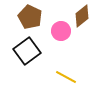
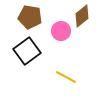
brown pentagon: rotated 15 degrees counterclockwise
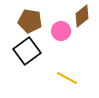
brown pentagon: moved 4 px down
yellow line: moved 1 px right, 1 px down
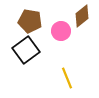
black square: moved 1 px left, 1 px up
yellow line: rotated 40 degrees clockwise
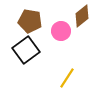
yellow line: rotated 55 degrees clockwise
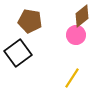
pink circle: moved 15 px right, 4 px down
black square: moved 8 px left, 3 px down
yellow line: moved 5 px right
